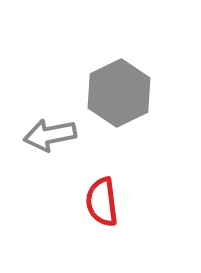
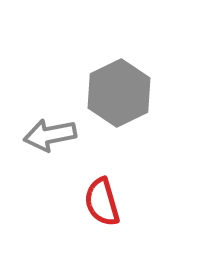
red semicircle: rotated 9 degrees counterclockwise
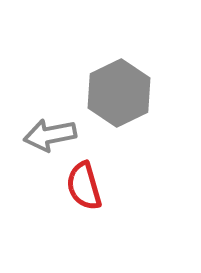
red semicircle: moved 18 px left, 16 px up
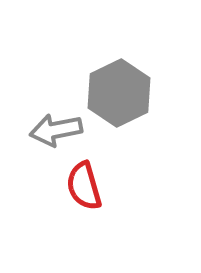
gray arrow: moved 6 px right, 5 px up
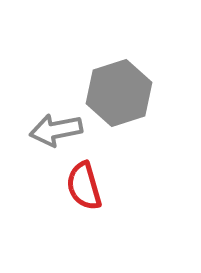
gray hexagon: rotated 8 degrees clockwise
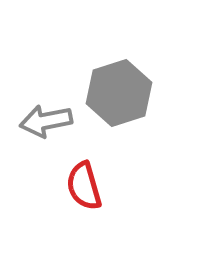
gray arrow: moved 10 px left, 9 px up
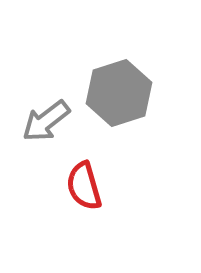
gray arrow: rotated 27 degrees counterclockwise
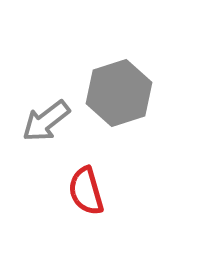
red semicircle: moved 2 px right, 5 px down
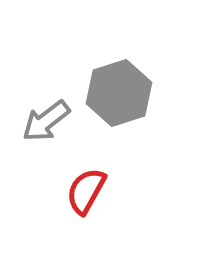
red semicircle: rotated 45 degrees clockwise
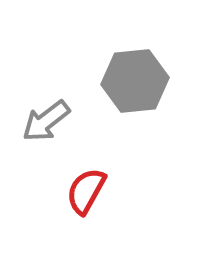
gray hexagon: moved 16 px right, 12 px up; rotated 12 degrees clockwise
